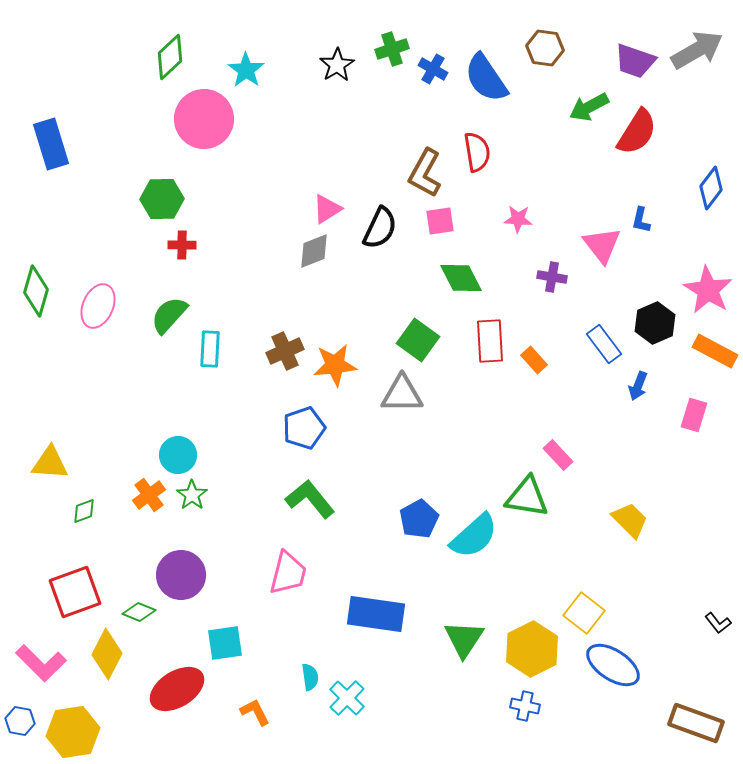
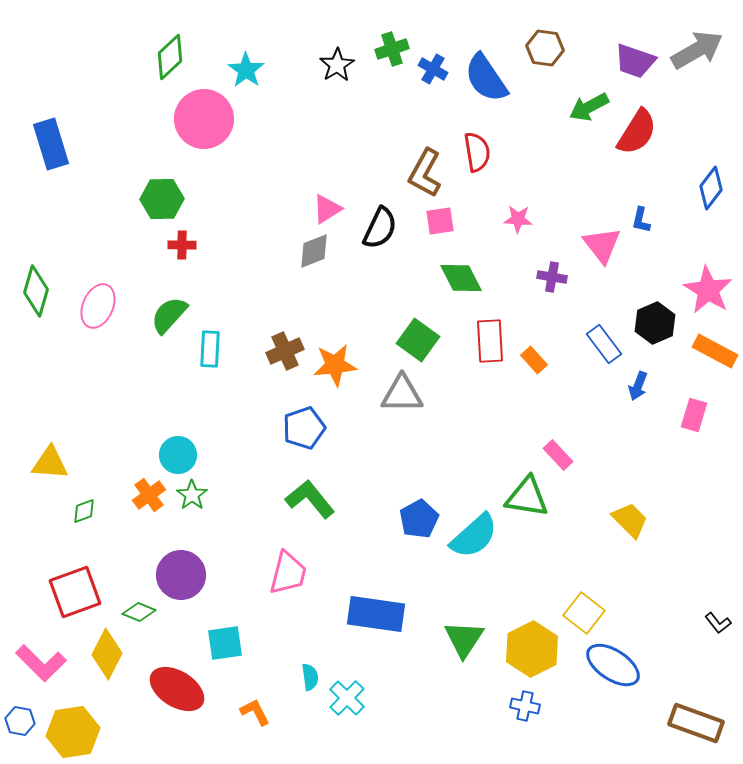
red ellipse at (177, 689): rotated 64 degrees clockwise
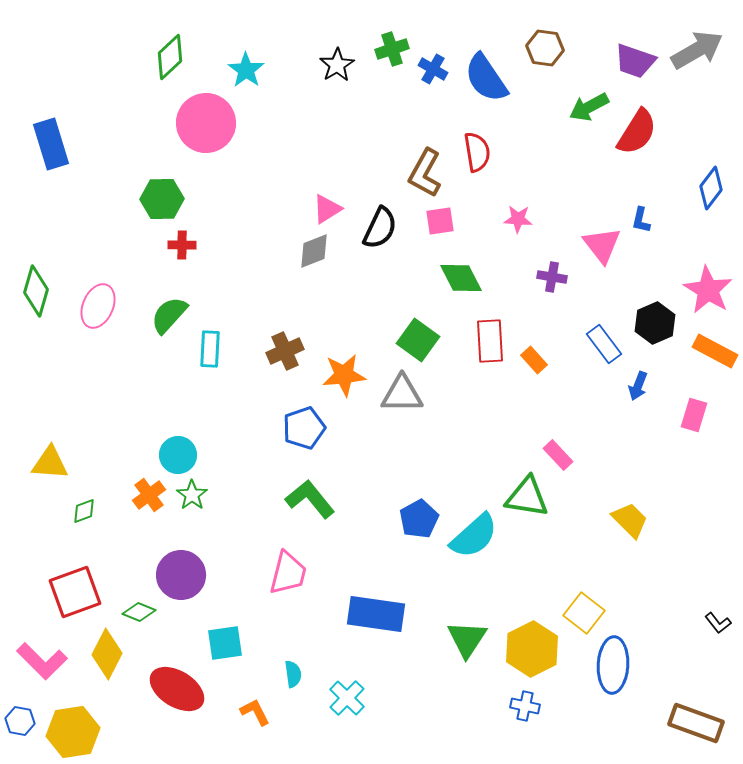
pink circle at (204, 119): moved 2 px right, 4 px down
orange star at (335, 365): moved 9 px right, 10 px down
green triangle at (464, 639): moved 3 px right
pink L-shape at (41, 663): moved 1 px right, 2 px up
blue ellipse at (613, 665): rotated 60 degrees clockwise
cyan semicircle at (310, 677): moved 17 px left, 3 px up
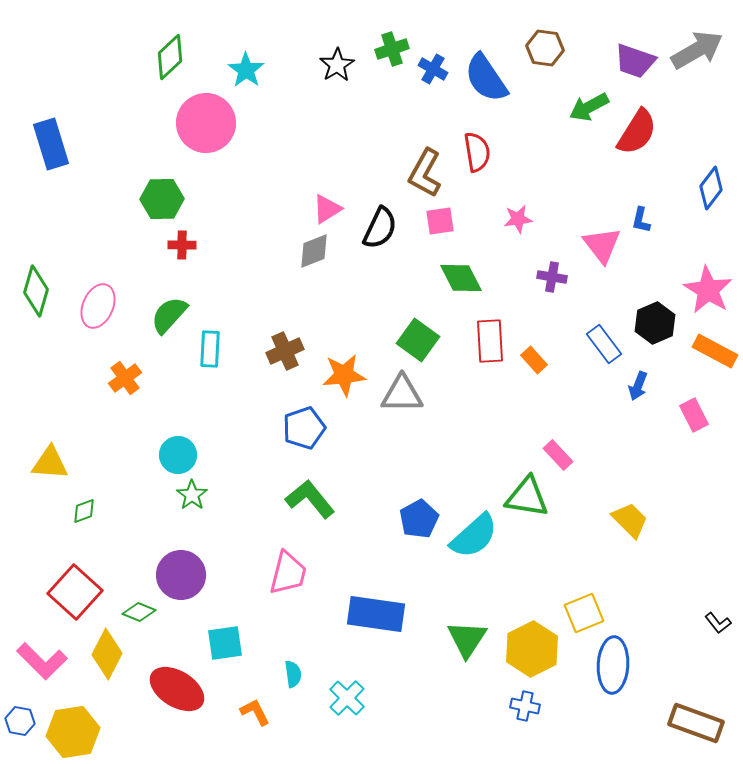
pink star at (518, 219): rotated 12 degrees counterclockwise
pink rectangle at (694, 415): rotated 44 degrees counterclockwise
orange cross at (149, 495): moved 24 px left, 117 px up
red square at (75, 592): rotated 28 degrees counterclockwise
yellow square at (584, 613): rotated 30 degrees clockwise
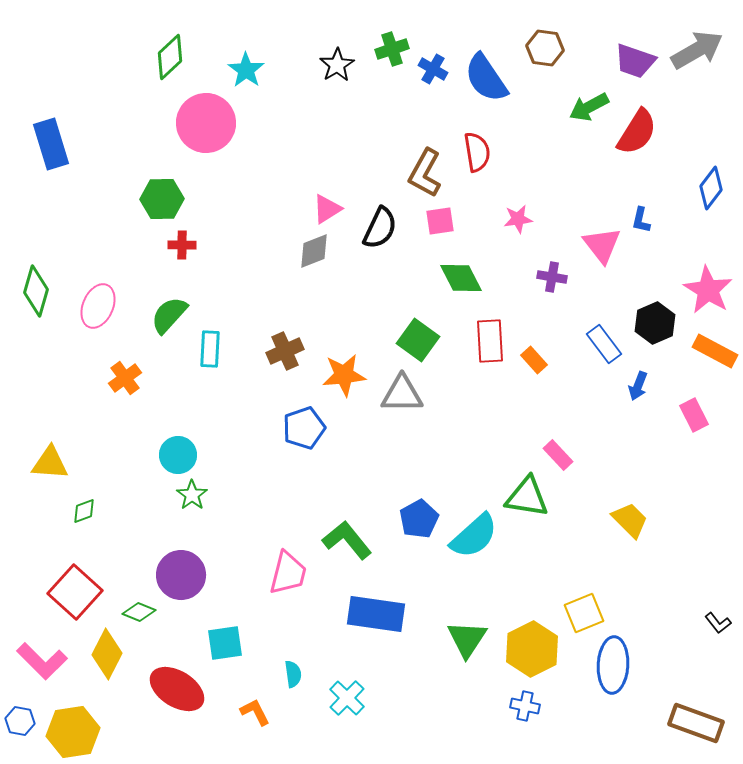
green L-shape at (310, 499): moved 37 px right, 41 px down
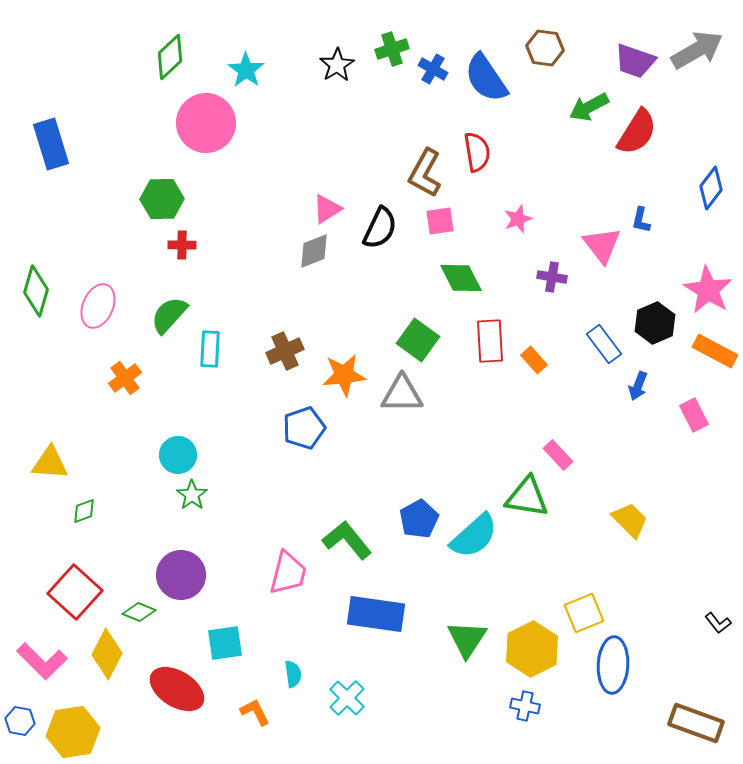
pink star at (518, 219): rotated 12 degrees counterclockwise
